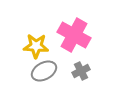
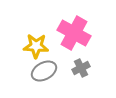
pink cross: moved 2 px up
gray cross: moved 3 px up
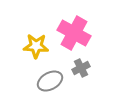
gray ellipse: moved 6 px right, 10 px down
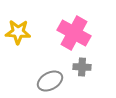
yellow star: moved 18 px left, 14 px up
gray cross: moved 1 px right, 1 px up; rotated 30 degrees clockwise
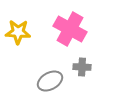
pink cross: moved 4 px left, 4 px up
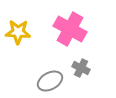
gray cross: moved 1 px left, 1 px down; rotated 24 degrees clockwise
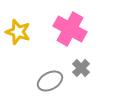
yellow star: rotated 15 degrees clockwise
gray cross: rotated 18 degrees clockwise
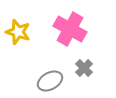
gray cross: moved 3 px right
